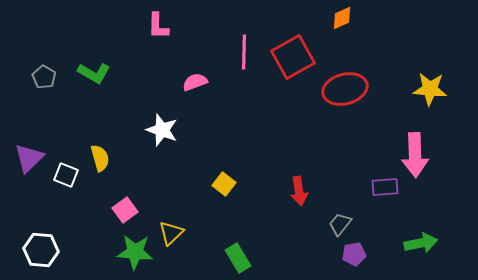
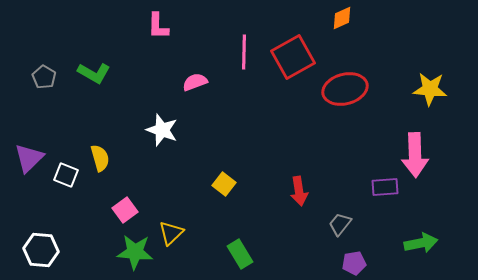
purple pentagon: moved 9 px down
green rectangle: moved 2 px right, 4 px up
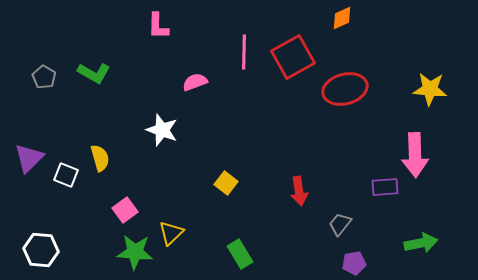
yellow square: moved 2 px right, 1 px up
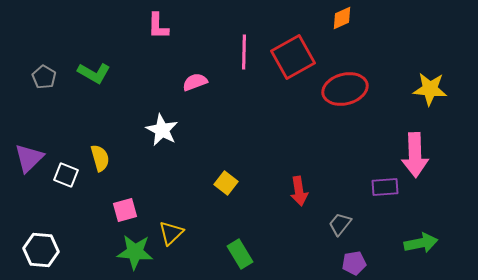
white star: rotated 8 degrees clockwise
pink square: rotated 20 degrees clockwise
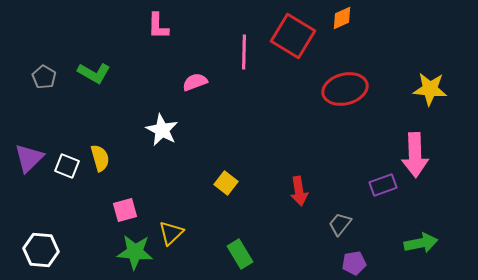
red square: moved 21 px up; rotated 30 degrees counterclockwise
white square: moved 1 px right, 9 px up
purple rectangle: moved 2 px left, 2 px up; rotated 16 degrees counterclockwise
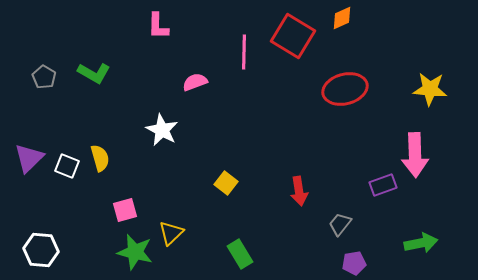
green star: rotated 9 degrees clockwise
